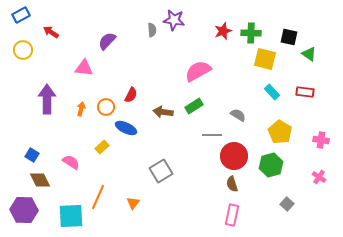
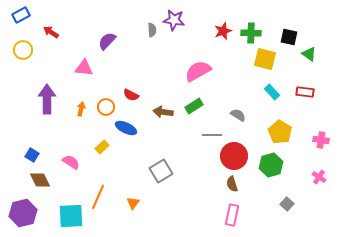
red semicircle at (131, 95): rotated 91 degrees clockwise
purple hexagon at (24, 210): moved 1 px left, 3 px down; rotated 16 degrees counterclockwise
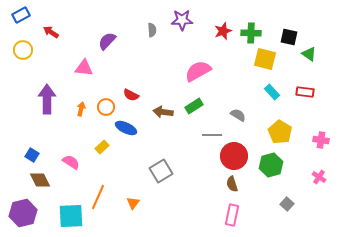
purple star at (174, 20): moved 8 px right; rotated 10 degrees counterclockwise
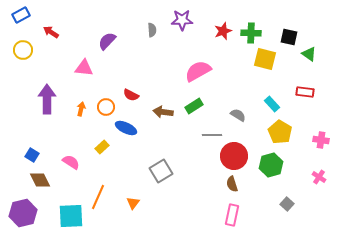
cyan rectangle at (272, 92): moved 12 px down
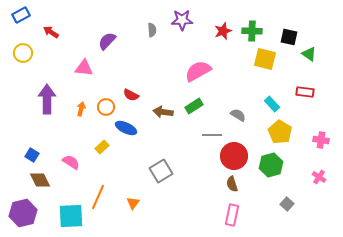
green cross at (251, 33): moved 1 px right, 2 px up
yellow circle at (23, 50): moved 3 px down
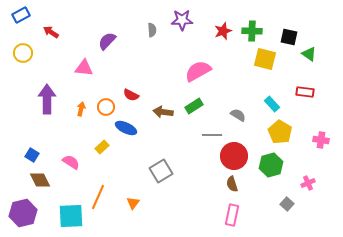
pink cross at (319, 177): moved 11 px left, 6 px down; rotated 32 degrees clockwise
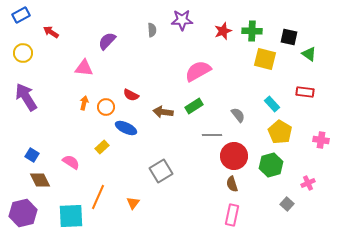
purple arrow at (47, 99): moved 21 px left, 2 px up; rotated 32 degrees counterclockwise
orange arrow at (81, 109): moved 3 px right, 6 px up
gray semicircle at (238, 115): rotated 21 degrees clockwise
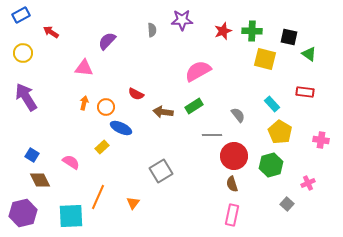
red semicircle at (131, 95): moved 5 px right, 1 px up
blue ellipse at (126, 128): moved 5 px left
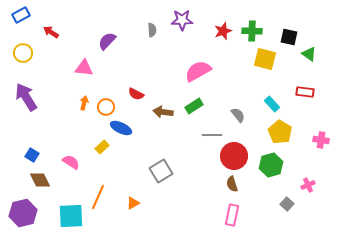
pink cross at (308, 183): moved 2 px down
orange triangle at (133, 203): rotated 24 degrees clockwise
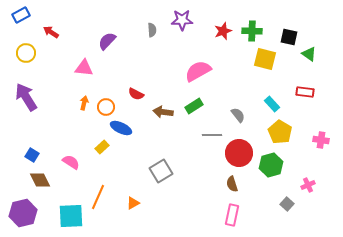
yellow circle at (23, 53): moved 3 px right
red circle at (234, 156): moved 5 px right, 3 px up
